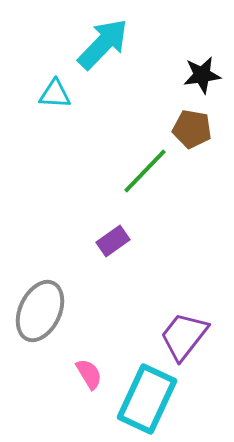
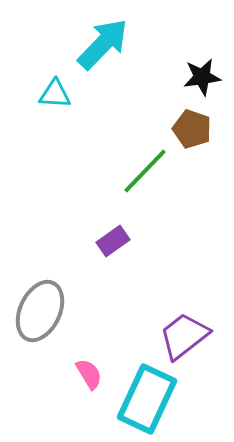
black star: moved 2 px down
brown pentagon: rotated 9 degrees clockwise
purple trapezoid: rotated 14 degrees clockwise
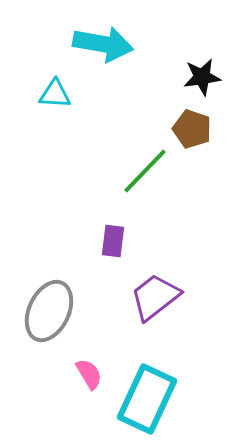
cyan arrow: rotated 56 degrees clockwise
purple rectangle: rotated 48 degrees counterclockwise
gray ellipse: moved 9 px right
purple trapezoid: moved 29 px left, 39 px up
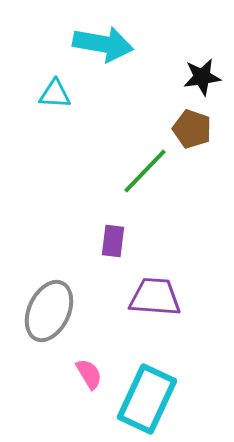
purple trapezoid: rotated 42 degrees clockwise
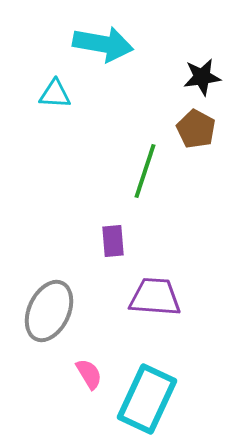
brown pentagon: moved 4 px right; rotated 9 degrees clockwise
green line: rotated 26 degrees counterclockwise
purple rectangle: rotated 12 degrees counterclockwise
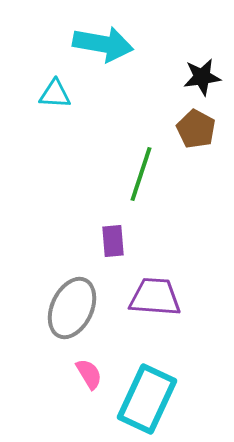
green line: moved 4 px left, 3 px down
gray ellipse: moved 23 px right, 3 px up
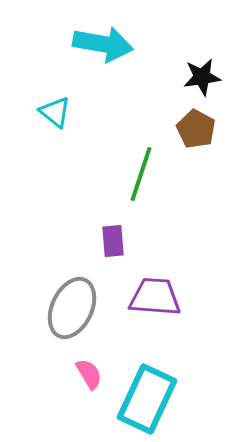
cyan triangle: moved 18 px down; rotated 36 degrees clockwise
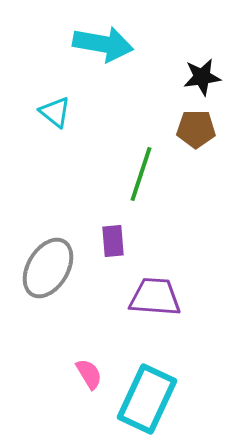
brown pentagon: rotated 27 degrees counterclockwise
gray ellipse: moved 24 px left, 40 px up; rotated 6 degrees clockwise
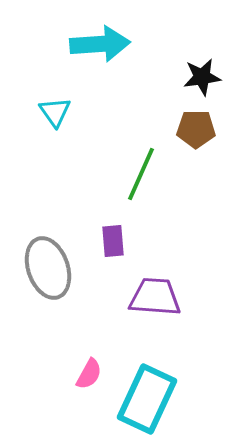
cyan arrow: moved 3 px left; rotated 14 degrees counterclockwise
cyan triangle: rotated 16 degrees clockwise
green line: rotated 6 degrees clockwise
gray ellipse: rotated 50 degrees counterclockwise
pink semicircle: rotated 60 degrees clockwise
